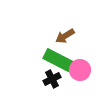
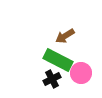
pink circle: moved 1 px right, 3 px down
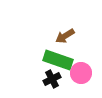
green rectangle: rotated 8 degrees counterclockwise
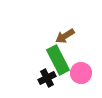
green rectangle: rotated 44 degrees clockwise
black cross: moved 5 px left, 1 px up
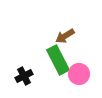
pink circle: moved 2 px left, 1 px down
black cross: moved 23 px left, 2 px up
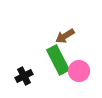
pink circle: moved 3 px up
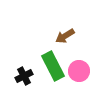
green rectangle: moved 5 px left, 6 px down
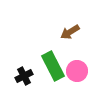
brown arrow: moved 5 px right, 4 px up
pink circle: moved 2 px left
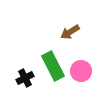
pink circle: moved 4 px right
black cross: moved 1 px right, 2 px down
